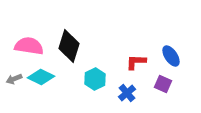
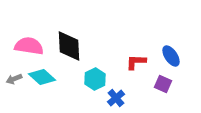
black diamond: rotated 20 degrees counterclockwise
cyan diamond: moved 1 px right; rotated 16 degrees clockwise
blue cross: moved 11 px left, 5 px down
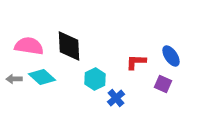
gray arrow: rotated 21 degrees clockwise
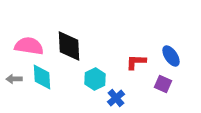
cyan diamond: rotated 44 degrees clockwise
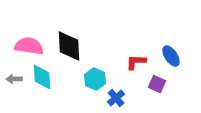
cyan hexagon: rotated 10 degrees counterclockwise
purple square: moved 6 px left
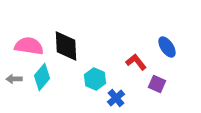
black diamond: moved 3 px left
blue ellipse: moved 4 px left, 9 px up
red L-shape: rotated 50 degrees clockwise
cyan diamond: rotated 44 degrees clockwise
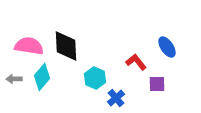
cyan hexagon: moved 1 px up
purple square: rotated 24 degrees counterclockwise
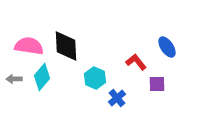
blue cross: moved 1 px right
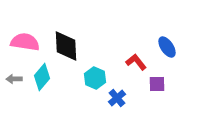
pink semicircle: moved 4 px left, 4 px up
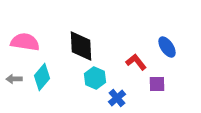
black diamond: moved 15 px right
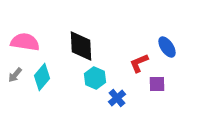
red L-shape: moved 3 px right, 1 px down; rotated 75 degrees counterclockwise
gray arrow: moved 1 px right, 4 px up; rotated 49 degrees counterclockwise
